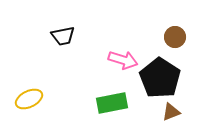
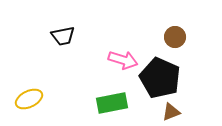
black pentagon: rotated 9 degrees counterclockwise
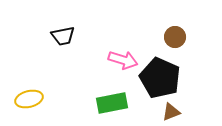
yellow ellipse: rotated 12 degrees clockwise
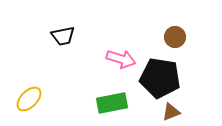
pink arrow: moved 2 px left, 1 px up
black pentagon: rotated 15 degrees counterclockwise
yellow ellipse: rotated 32 degrees counterclockwise
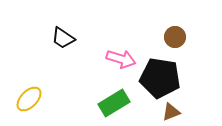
black trapezoid: moved 2 px down; rotated 45 degrees clockwise
green rectangle: moved 2 px right; rotated 20 degrees counterclockwise
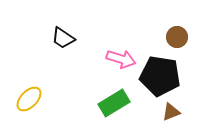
brown circle: moved 2 px right
black pentagon: moved 2 px up
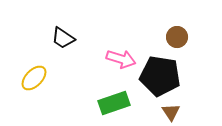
yellow ellipse: moved 5 px right, 21 px up
green rectangle: rotated 12 degrees clockwise
brown triangle: rotated 42 degrees counterclockwise
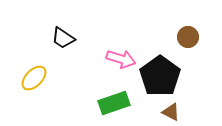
brown circle: moved 11 px right
black pentagon: rotated 27 degrees clockwise
brown triangle: rotated 30 degrees counterclockwise
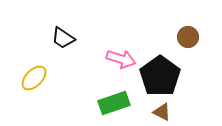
brown triangle: moved 9 px left
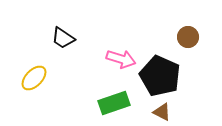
black pentagon: rotated 12 degrees counterclockwise
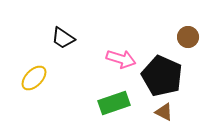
black pentagon: moved 2 px right
brown triangle: moved 2 px right
